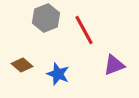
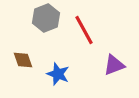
brown diamond: moved 1 px right, 5 px up; rotated 30 degrees clockwise
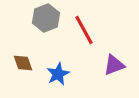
brown diamond: moved 3 px down
blue star: rotated 25 degrees clockwise
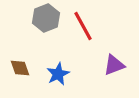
red line: moved 1 px left, 4 px up
brown diamond: moved 3 px left, 5 px down
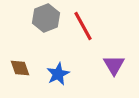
purple triangle: rotated 40 degrees counterclockwise
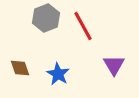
blue star: rotated 15 degrees counterclockwise
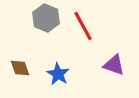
gray hexagon: rotated 16 degrees counterclockwise
purple triangle: rotated 40 degrees counterclockwise
